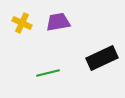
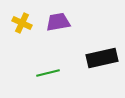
black rectangle: rotated 12 degrees clockwise
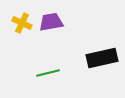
purple trapezoid: moved 7 px left
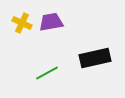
black rectangle: moved 7 px left
green line: moved 1 px left; rotated 15 degrees counterclockwise
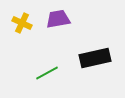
purple trapezoid: moved 7 px right, 3 px up
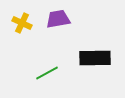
black rectangle: rotated 12 degrees clockwise
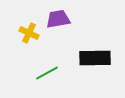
yellow cross: moved 7 px right, 10 px down
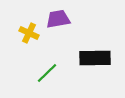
green line: rotated 15 degrees counterclockwise
